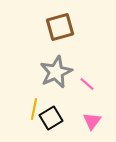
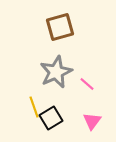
yellow line: moved 2 px up; rotated 30 degrees counterclockwise
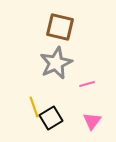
brown square: rotated 28 degrees clockwise
gray star: moved 9 px up
pink line: rotated 56 degrees counterclockwise
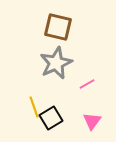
brown square: moved 2 px left
pink line: rotated 14 degrees counterclockwise
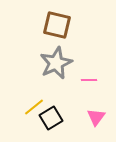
brown square: moved 1 px left, 2 px up
pink line: moved 2 px right, 4 px up; rotated 28 degrees clockwise
yellow line: rotated 70 degrees clockwise
pink triangle: moved 4 px right, 4 px up
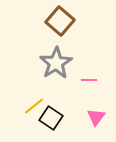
brown square: moved 3 px right, 4 px up; rotated 28 degrees clockwise
gray star: rotated 8 degrees counterclockwise
yellow line: moved 1 px up
black square: rotated 25 degrees counterclockwise
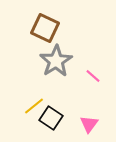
brown square: moved 15 px left, 7 px down; rotated 16 degrees counterclockwise
gray star: moved 2 px up
pink line: moved 4 px right, 4 px up; rotated 42 degrees clockwise
pink triangle: moved 7 px left, 7 px down
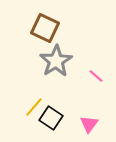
pink line: moved 3 px right
yellow line: moved 1 px down; rotated 10 degrees counterclockwise
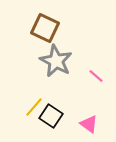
gray star: rotated 12 degrees counterclockwise
black square: moved 2 px up
pink triangle: rotated 30 degrees counterclockwise
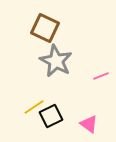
pink line: moved 5 px right; rotated 63 degrees counterclockwise
yellow line: rotated 15 degrees clockwise
black square: rotated 30 degrees clockwise
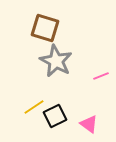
brown square: rotated 8 degrees counterclockwise
black square: moved 4 px right
